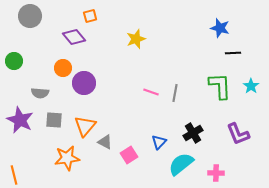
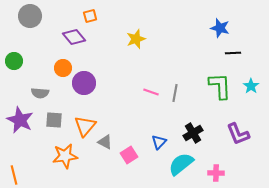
orange star: moved 2 px left, 2 px up
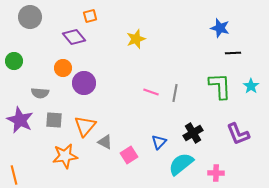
gray circle: moved 1 px down
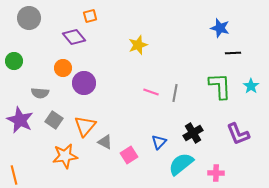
gray circle: moved 1 px left, 1 px down
yellow star: moved 2 px right, 6 px down
gray square: rotated 30 degrees clockwise
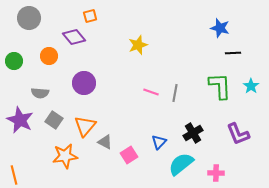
orange circle: moved 14 px left, 12 px up
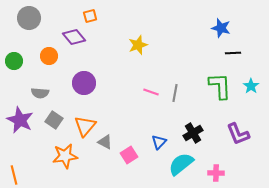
blue star: moved 1 px right
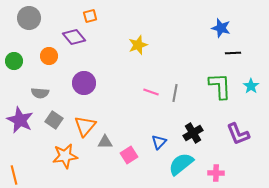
gray triangle: rotated 28 degrees counterclockwise
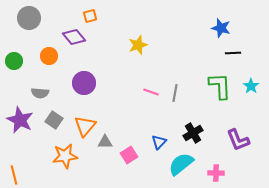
purple L-shape: moved 6 px down
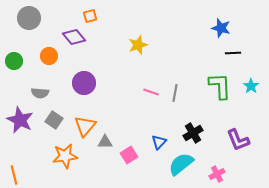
pink cross: moved 1 px right, 1 px down; rotated 28 degrees counterclockwise
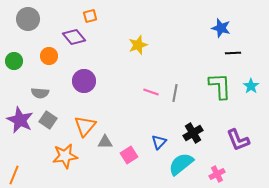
gray circle: moved 1 px left, 1 px down
purple circle: moved 2 px up
gray square: moved 6 px left
orange line: rotated 36 degrees clockwise
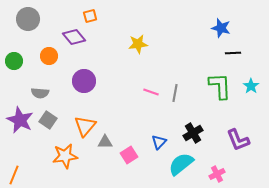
yellow star: moved 1 px up; rotated 12 degrees clockwise
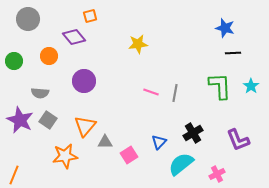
blue star: moved 4 px right
